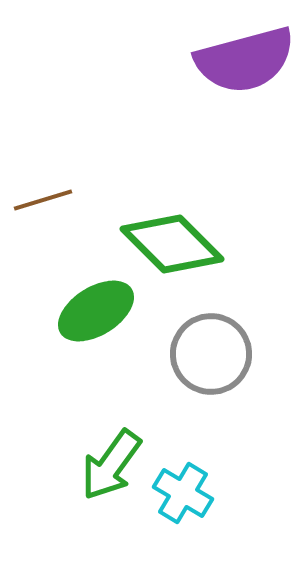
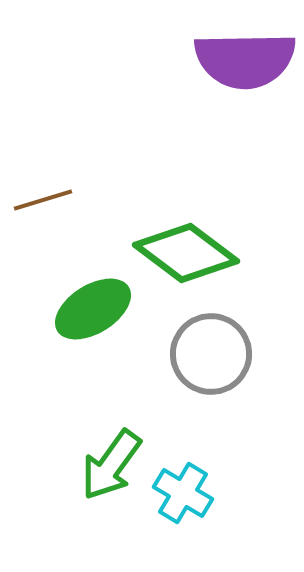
purple semicircle: rotated 14 degrees clockwise
green diamond: moved 14 px right, 9 px down; rotated 8 degrees counterclockwise
green ellipse: moved 3 px left, 2 px up
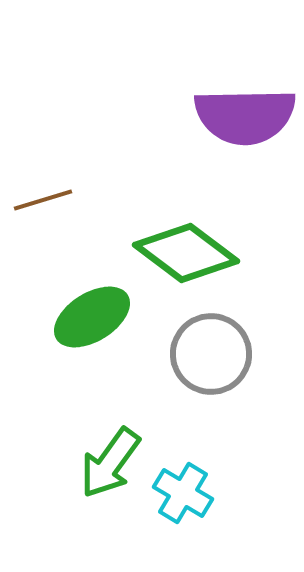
purple semicircle: moved 56 px down
green ellipse: moved 1 px left, 8 px down
green arrow: moved 1 px left, 2 px up
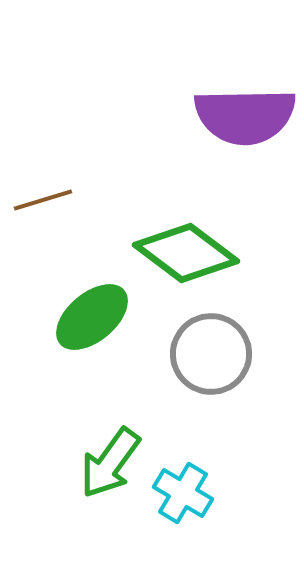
green ellipse: rotated 8 degrees counterclockwise
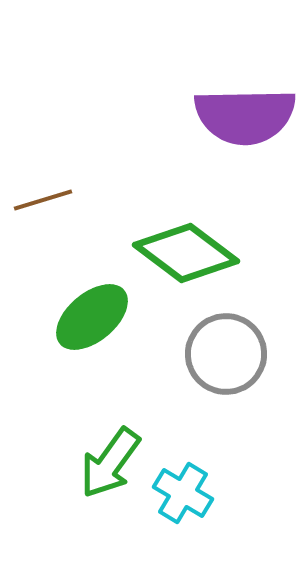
gray circle: moved 15 px right
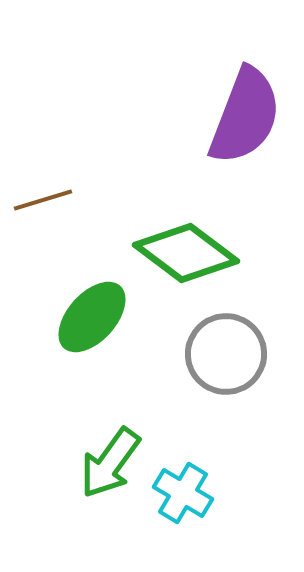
purple semicircle: rotated 68 degrees counterclockwise
green ellipse: rotated 8 degrees counterclockwise
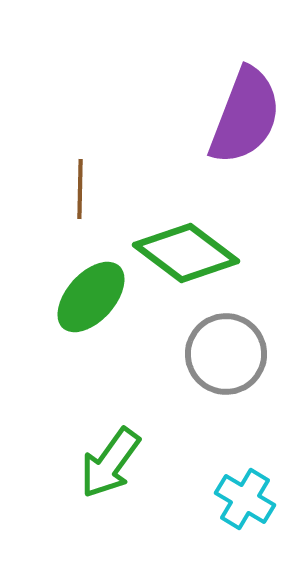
brown line: moved 37 px right, 11 px up; rotated 72 degrees counterclockwise
green ellipse: moved 1 px left, 20 px up
cyan cross: moved 62 px right, 6 px down
